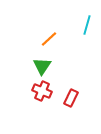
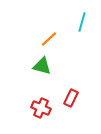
cyan line: moved 5 px left, 3 px up
green triangle: rotated 48 degrees counterclockwise
red cross: moved 1 px left, 17 px down
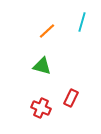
orange line: moved 2 px left, 8 px up
